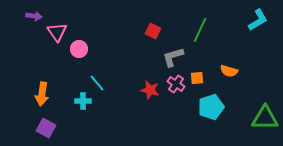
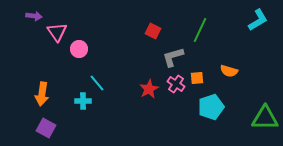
red star: moved 1 px left, 1 px up; rotated 30 degrees clockwise
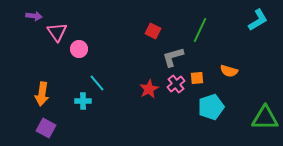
pink cross: rotated 18 degrees clockwise
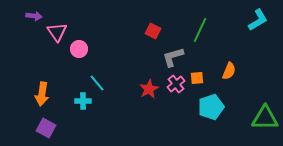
orange semicircle: rotated 84 degrees counterclockwise
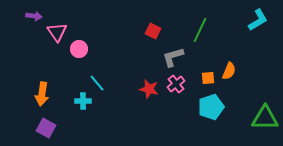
orange square: moved 11 px right
red star: rotated 30 degrees counterclockwise
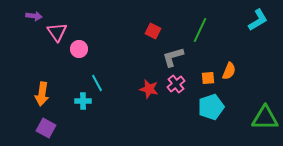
cyan line: rotated 12 degrees clockwise
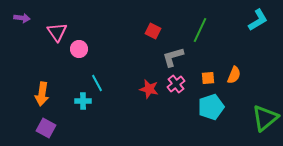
purple arrow: moved 12 px left, 2 px down
orange semicircle: moved 5 px right, 4 px down
green triangle: rotated 40 degrees counterclockwise
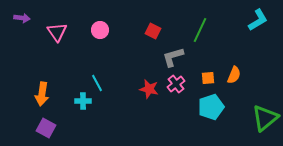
pink circle: moved 21 px right, 19 px up
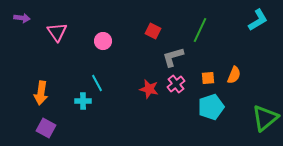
pink circle: moved 3 px right, 11 px down
orange arrow: moved 1 px left, 1 px up
